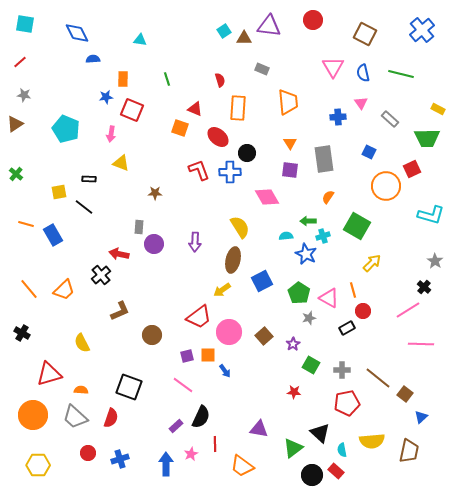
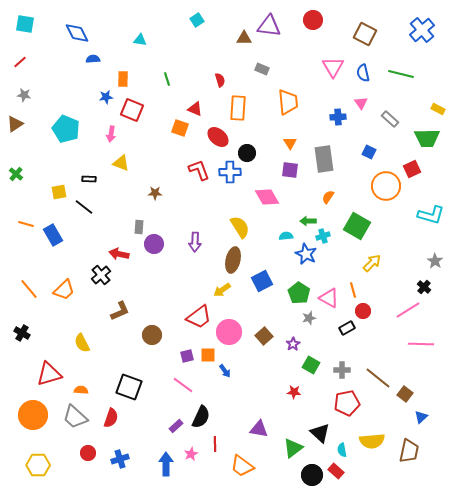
cyan square at (224, 31): moved 27 px left, 11 px up
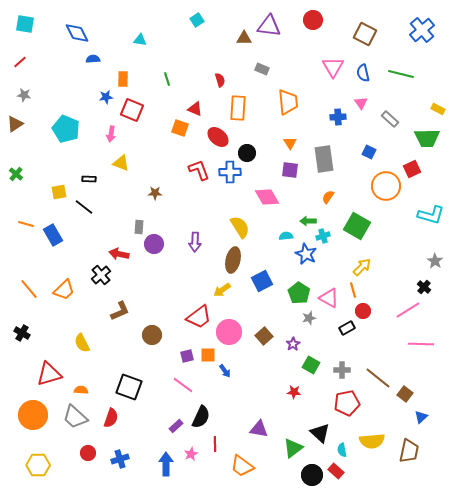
yellow arrow at (372, 263): moved 10 px left, 4 px down
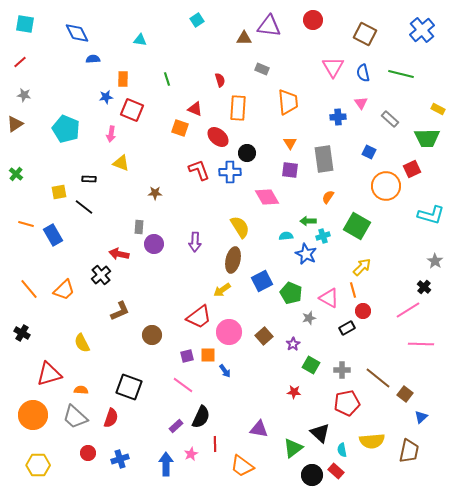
green pentagon at (299, 293): moved 8 px left; rotated 10 degrees counterclockwise
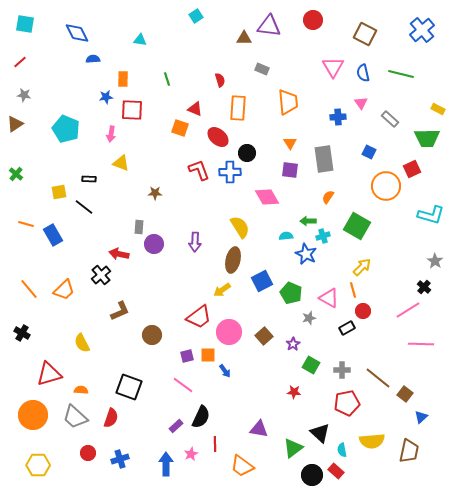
cyan square at (197, 20): moved 1 px left, 4 px up
red square at (132, 110): rotated 20 degrees counterclockwise
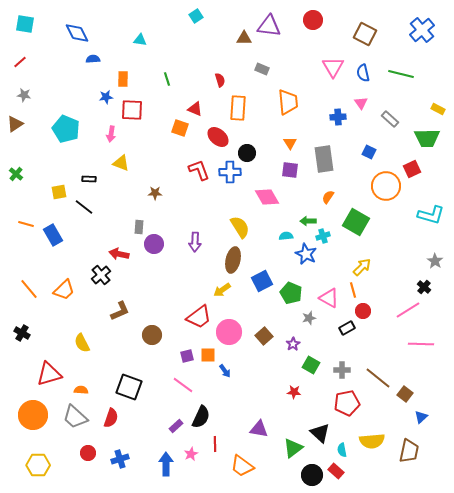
green square at (357, 226): moved 1 px left, 4 px up
